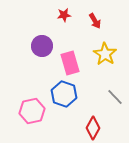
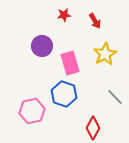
yellow star: rotated 10 degrees clockwise
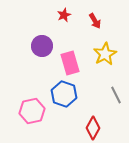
red star: rotated 16 degrees counterclockwise
gray line: moved 1 px right, 2 px up; rotated 18 degrees clockwise
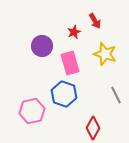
red star: moved 10 px right, 17 px down
yellow star: rotated 25 degrees counterclockwise
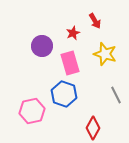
red star: moved 1 px left, 1 px down
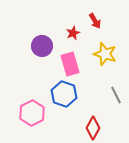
pink rectangle: moved 1 px down
pink hexagon: moved 2 px down; rotated 15 degrees counterclockwise
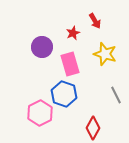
purple circle: moved 1 px down
pink hexagon: moved 8 px right
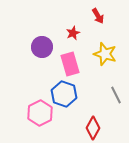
red arrow: moved 3 px right, 5 px up
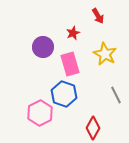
purple circle: moved 1 px right
yellow star: rotated 10 degrees clockwise
